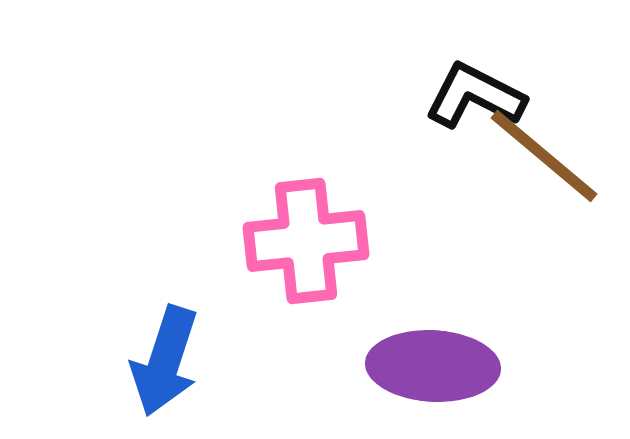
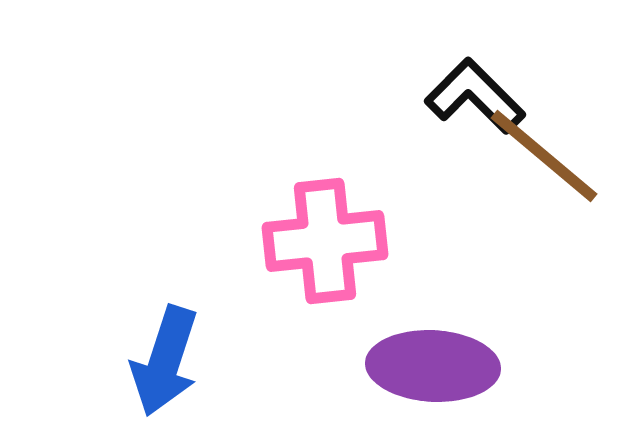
black L-shape: rotated 18 degrees clockwise
pink cross: moved 19 px right
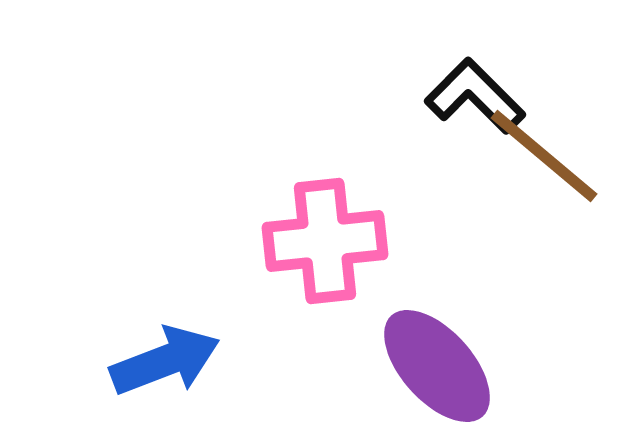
blue arrow: rotated 129 degrees counterclockwise
purple ellipse: moved 4 px right; rotated 45 degrees clockwise
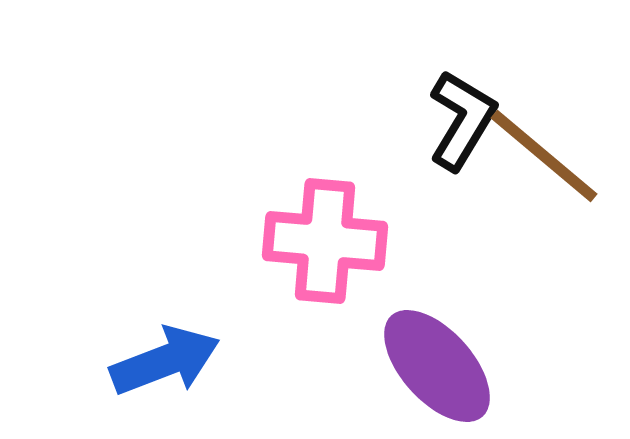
black L-shape: moved 13 px left, 24 px down; rotated 76 degrees clockwise
pink cross: rotated 11 degrees clockwise
